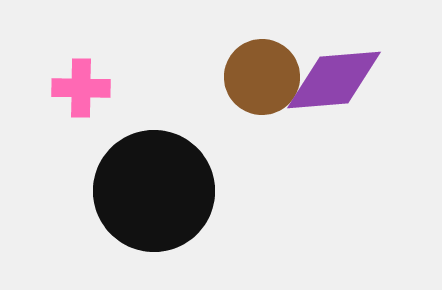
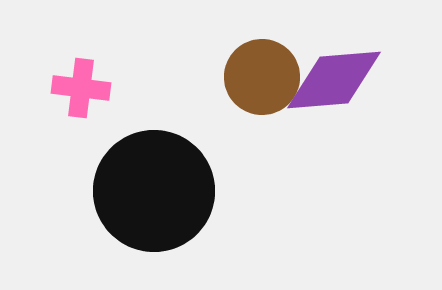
pink cross: rotated 6 degrees clockwise
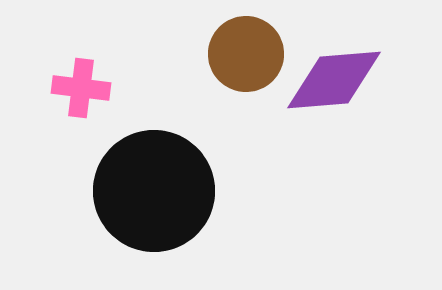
brown circle: moved 16 px left, 23 px up
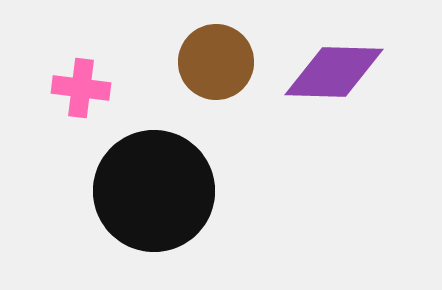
brown circle: moved 30 px left, 8 px down
purple diamond: moved 8 px up; rotated 6 degrees clockwise
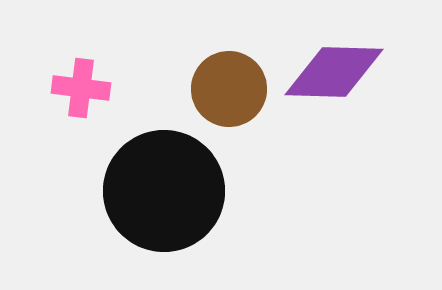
brown circle: moved 13 px right, 27 px down
black circle: moved 10 px right
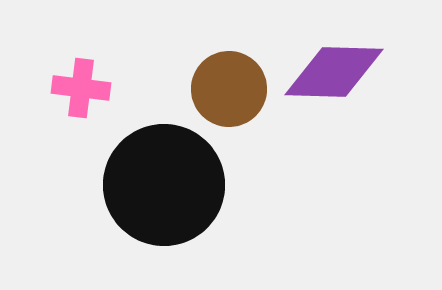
black circle: moved 6 px up
